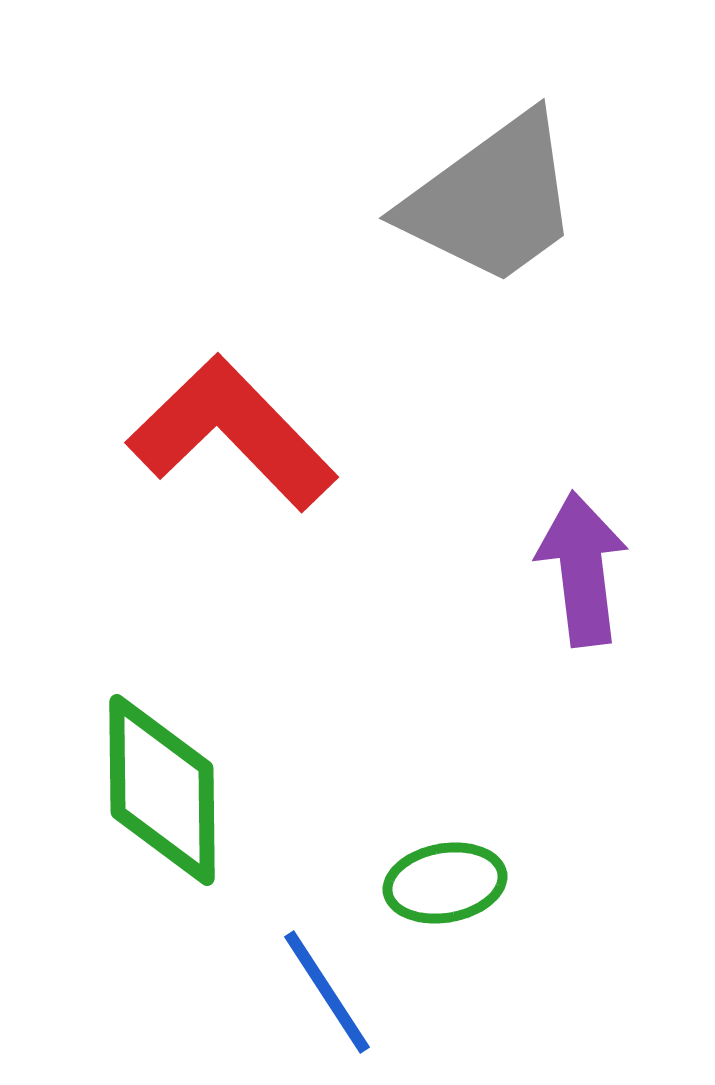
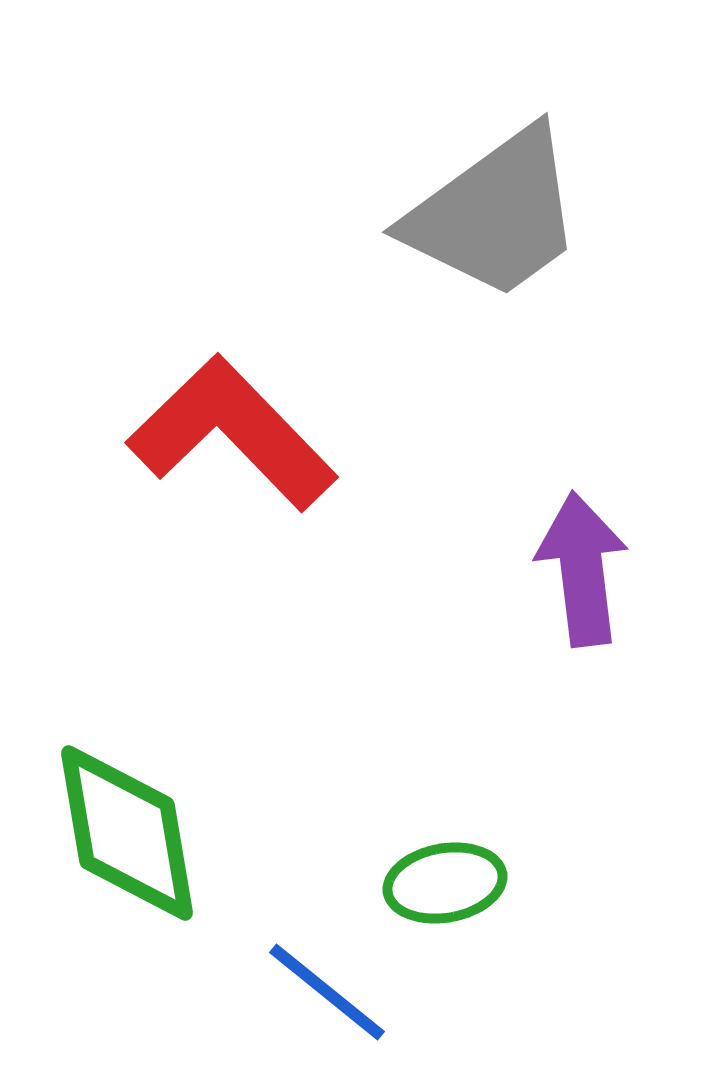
gray trapezoid: moved 3 px right, 14 px down
green diamond: moved 35 px left, 43 px down; rotated 9 degrees counterclockwise
blue line: rotated 18 degrees counterclockwise
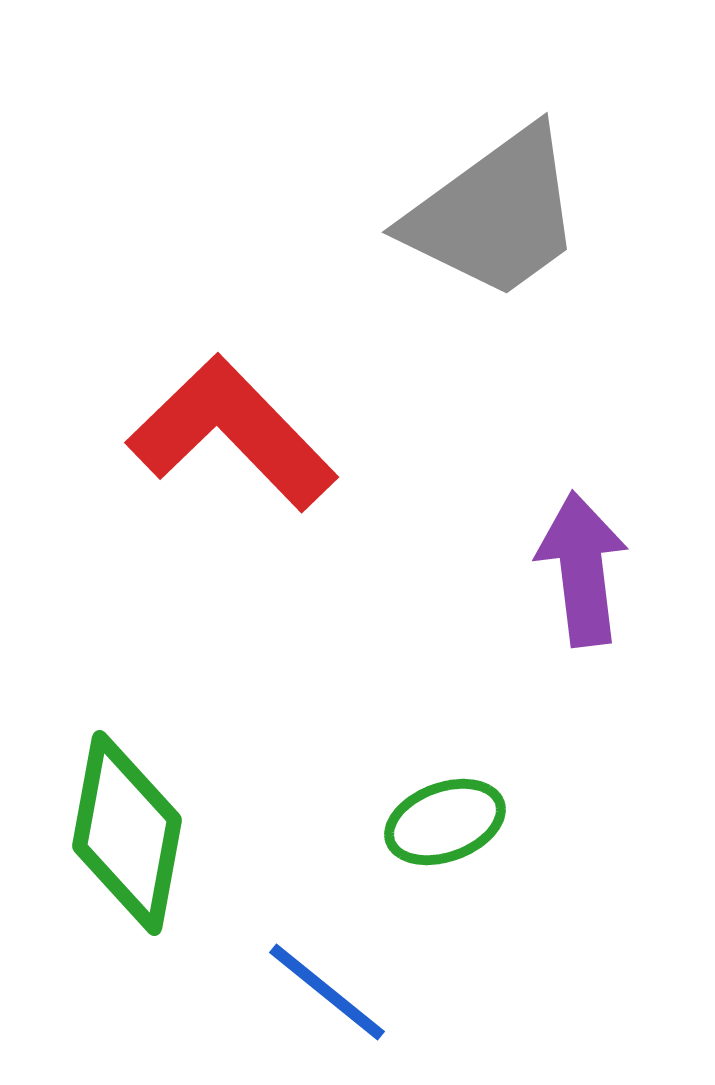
green diamond: rotated 20 degrees clockwise
green ellipse: moved 61 px up; rotated 10 degrees counterclockwise
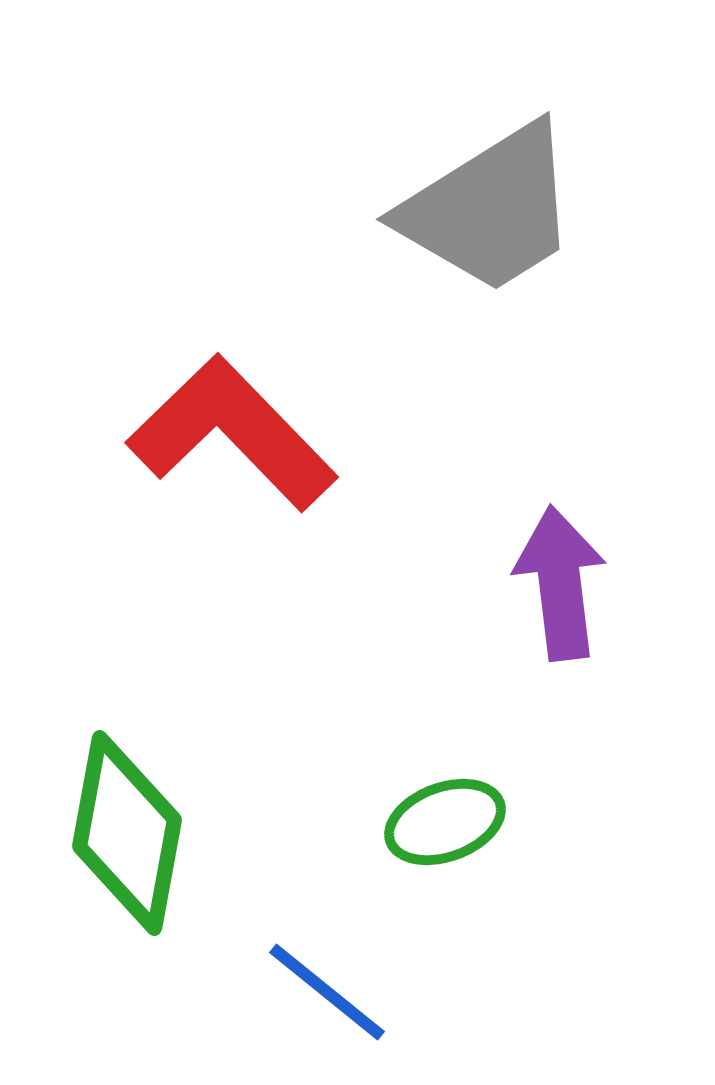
gray trapezoid: moved 5 px left, 5 px up; rotated 4 degrees clockwise
purple arrow: moved 22 px left, 14 px down
